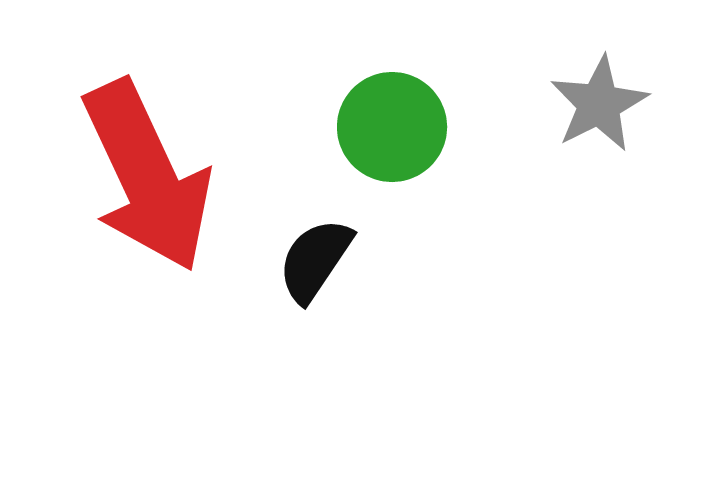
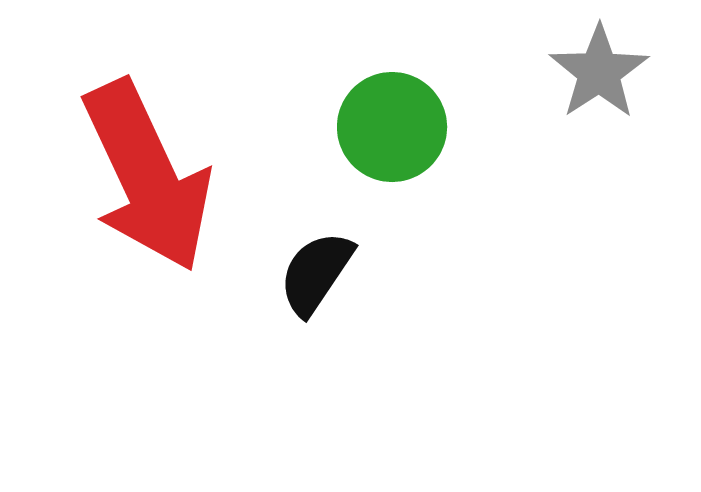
gray star: moved 32 px up; rotated 6 degrees counterclockwise
black semicircle: moved 1 px right, 13 px down
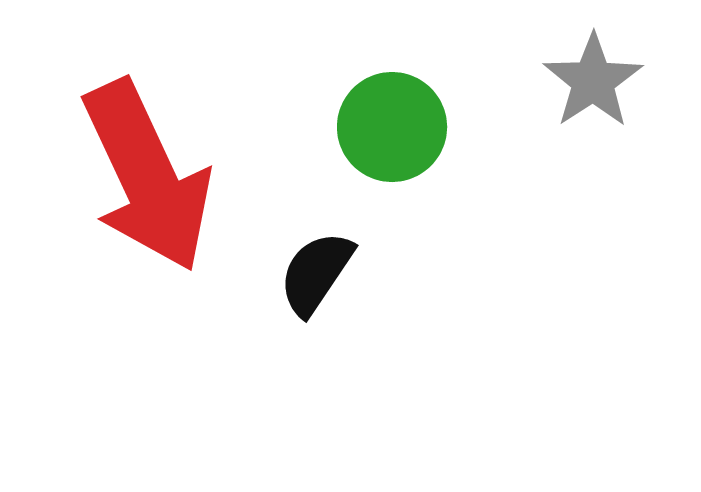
gray star: moved 6 px left, 9 px down
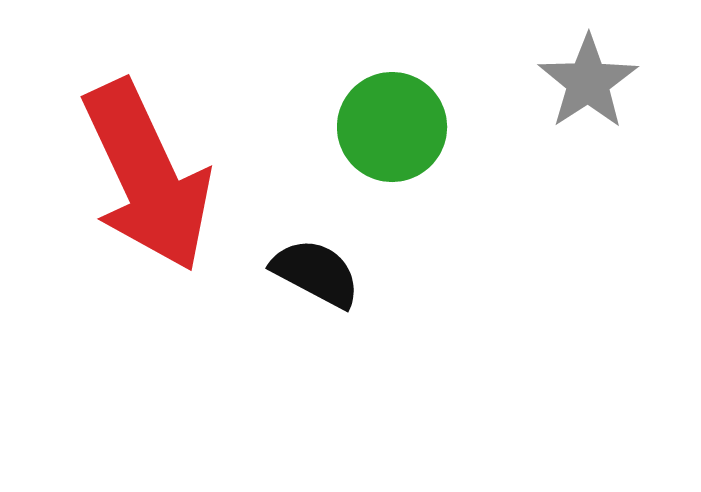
gray star: moved 5 px left, 1 px down
black semicircle: rotated 84 degrees clockwise
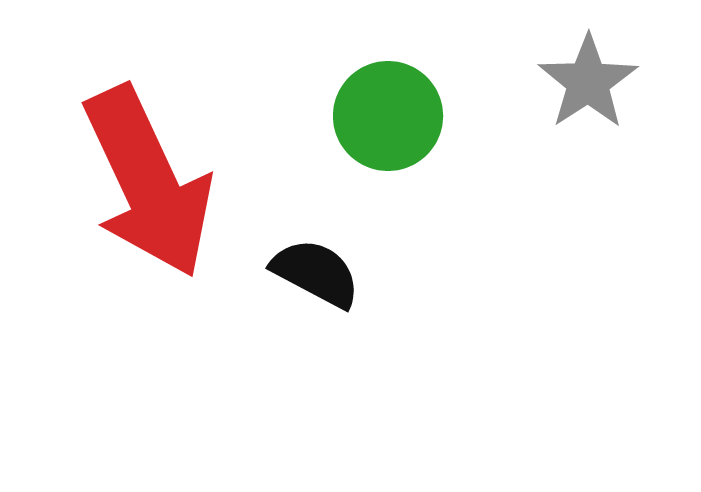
green circle: moved 4 px left, 11 px up
red arrow: moved 1 px right, 6 px down
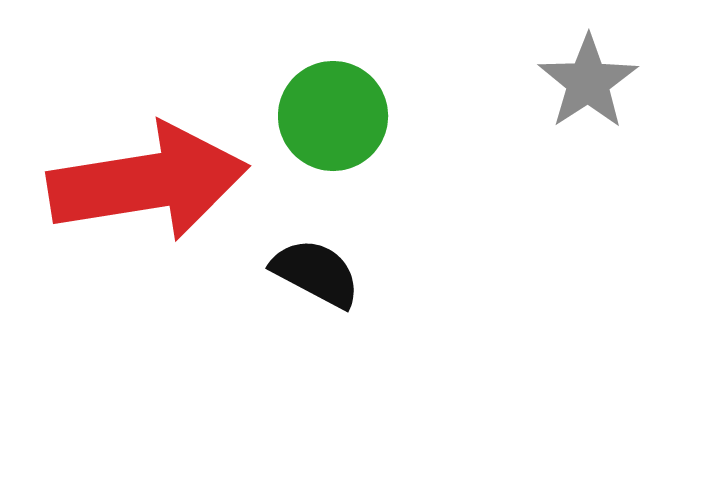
green circle: moved 55 px left
red arrow: rotated 74 degrees counterclockwise
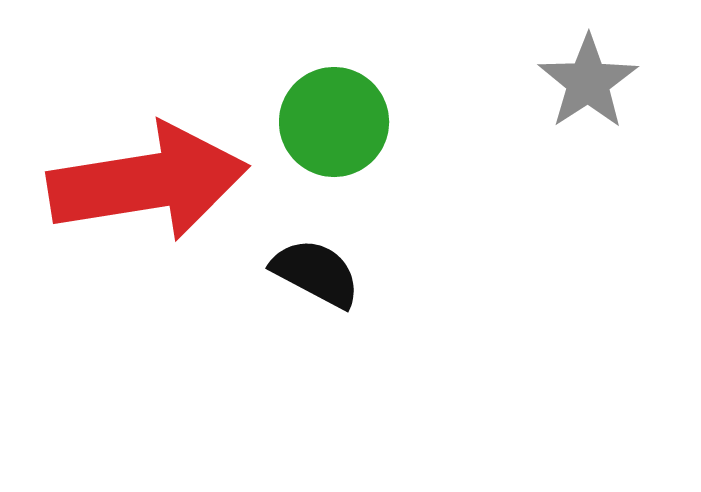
green circle: moved 1 px right, 6 px down
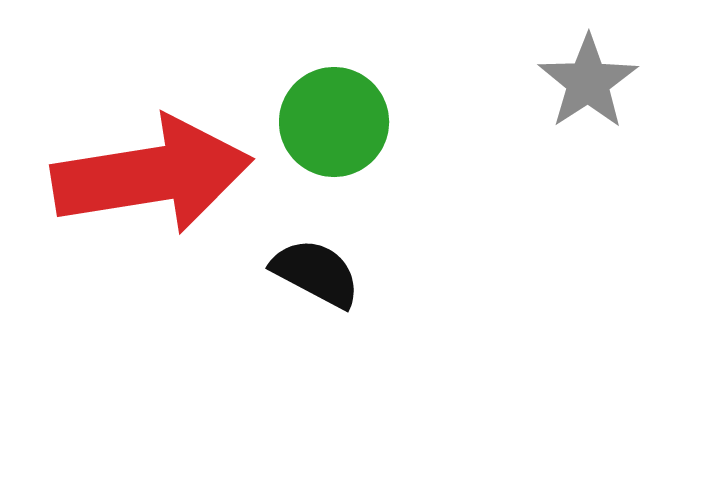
red arrow: moved 4 px right, 7 px up
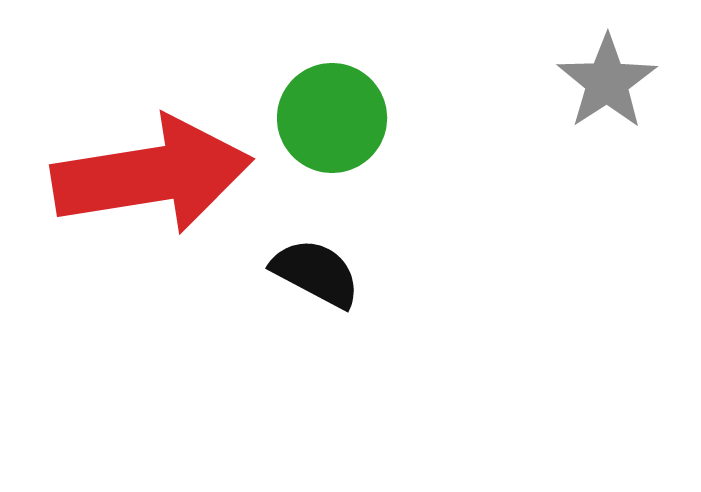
gray star: moved 19 px right
green circle: moved 2 px left, 4 px up
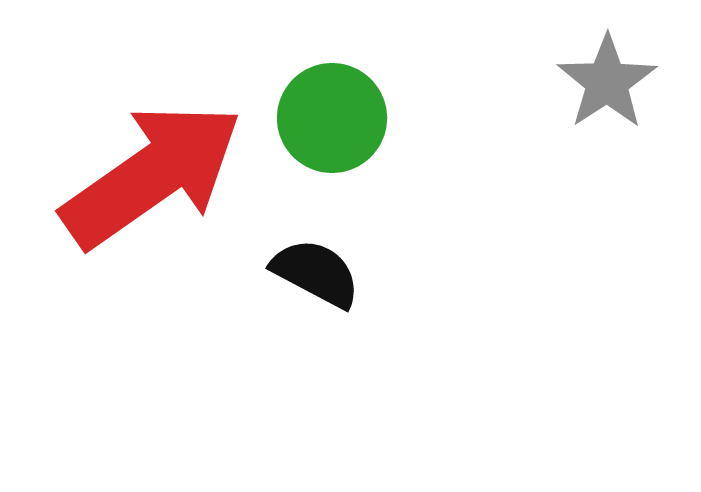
red arrow: rotated 26 degrees counterclockwise
